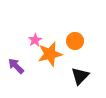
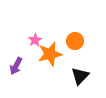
purple arrow: rotated 108 degrees counterclockwise
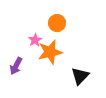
orange circle: moved 18 px left, 18 px up
orange star: moved 2 px up
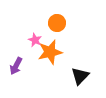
pink star: rotated 16 degrees counterclockwise
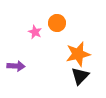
pink star: moved 8 px up
orange star: moved 28 px right, 2 px down
purple arrow: rotated 114 degrees counterclockwise
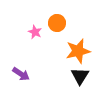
orange star: moved 3 px up
purple arrow: moved 5 px right, 8 px down; rotated 30 degrees clockwise
black triangle: rotated 12 degrees counterclockwise
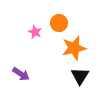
orange circle: moved 2 px right
orange star: moved 4 px left, 3 px up
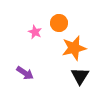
purple arrow: moved 4 px right, 1 px up
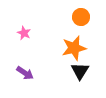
orange circle: moved 22 px right, 6 px up
pink star: moved 11 px left, 1 px down
black triangle: moved 5 px up
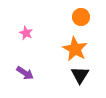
pink star: moved 2 px right
orange star: moved 1 px right, 1 px down; rotated 30 degrees counterclockwise
black triangle: moved 4 px down
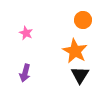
orange circle: moved 2 px right, 3 px down
orange star: moved 2 px down
purple arrow: rotated 72 degrees clockwise
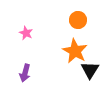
orange circle: moved 5 px left
black triangle: moved 10 px right, 5 px up
